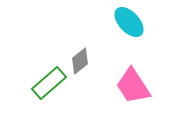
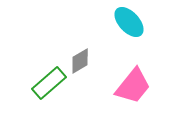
gray diamond: rotated 8 degrees clockwise
pink trapezoid: rotated 108 degrees counterclockwise
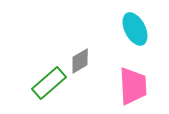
cyan ellipse: moved 6 px right, 7 px down; rotated 16 degrees clockwise
pink trapezoid: rotated 42 degrees counterclockwise
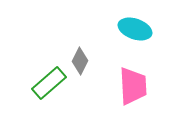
cyan ellipse: rotated 44 degrees counterclockwise
gray diamond: rotated 32 degrees counterclockwise
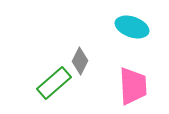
cyan ellipse: moved 3 px left, 2 px up
green rectangle: moved 5 px right
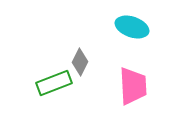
gray diamond: moved 1 px down
green rectangle: rotated 20 degrees clockwise
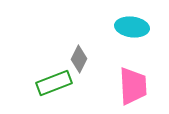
cyan ellipse: rotated 12 degrees counterclockwise
gray diamond: moved 1 px left, 3 px up
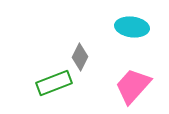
gray diamond: moved 1 px right, 2 px up
pink trapezoid: rotated 135 degrees counterclockwise
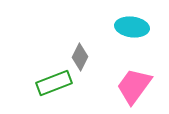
pink trapezoid: moved 1 px right; rotated 6 degrees counterclockwise
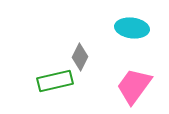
cyan ellipse: moved 1 px down
green rectangle: moved 1 px right, 2 px up; rotated 8 degrees clockwise
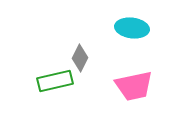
gray diamond: moved 1 px down
pink trapezoid: rotated 138 degrees counterclockwise
